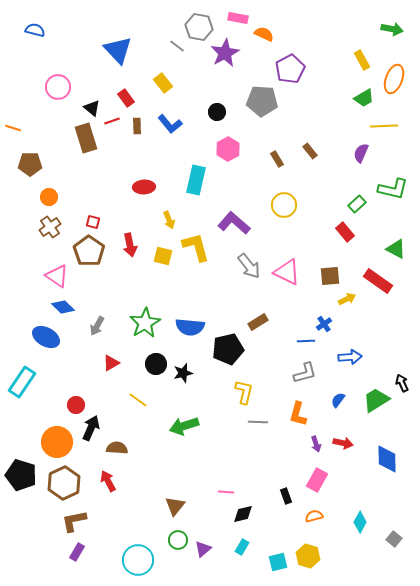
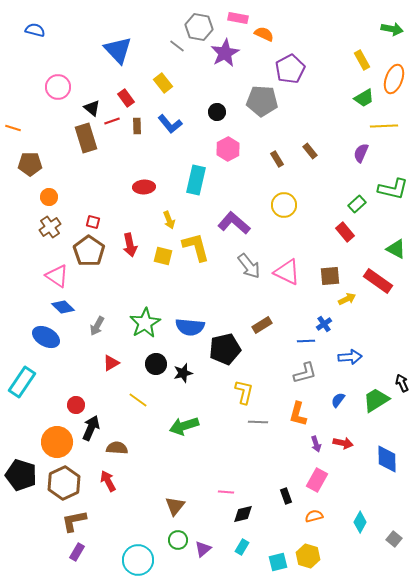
brown rectangle at (258, 322): moved 4 px right, 3 px down
black pentagon at (228, 349): moved 3 px left
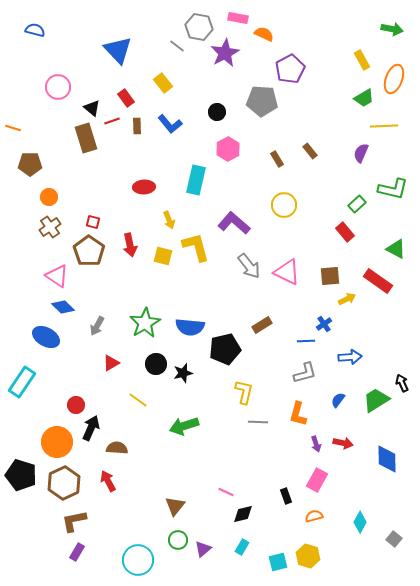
pink line at (226, 492): rotated 21 degrees clockwise
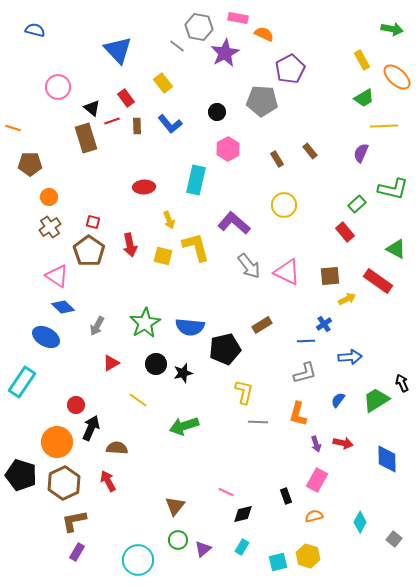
orange ellipse at (394, 79): moved 3 px right, 2 px up; rotated 68 degrees counterclockwise
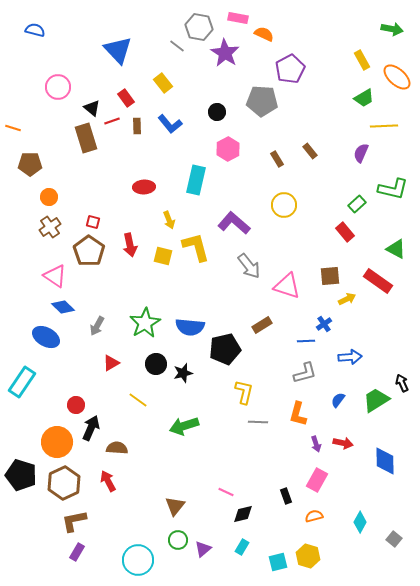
purple star at (225, 53): rotated 12 degrees counterclockwise
pink triangle at (287, 272): moved 14 px down; rotated 8 degrees counterclockwise
pink triangle at (57, 276): moved 2 px left
blue diamond at (387, 459): moved 2 px left, 2 px down
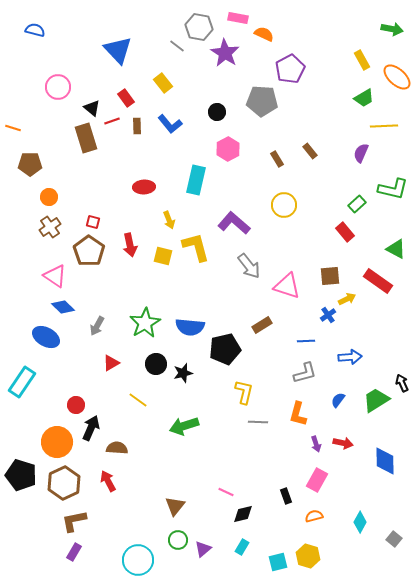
blue cross at (324, 324): moved 4 px right, 9 px up
purple rectangle at (77, 552): moved 3 px left
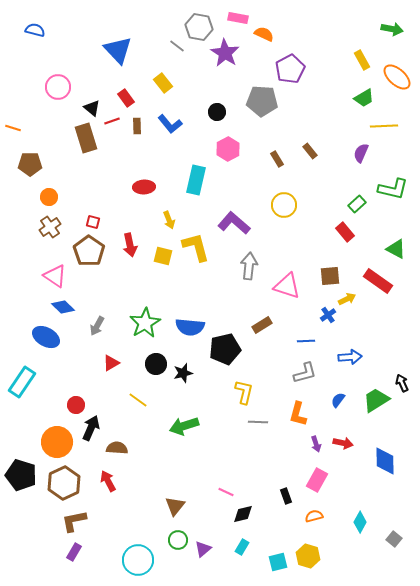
gray arrow at (249, 266): rotated 136 degrees counterclockwise
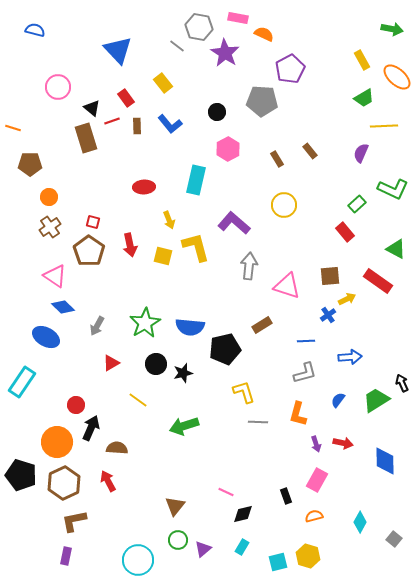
green L-shape at (393, 189): rotated 12 degrees clockwise
yellow L-shape at (244, 392): rotated 30 degrees counterclockwise
purple rectangle at (74, 552): moved 8 px left, 4 px down; rotated 18 degrees counterclockwise
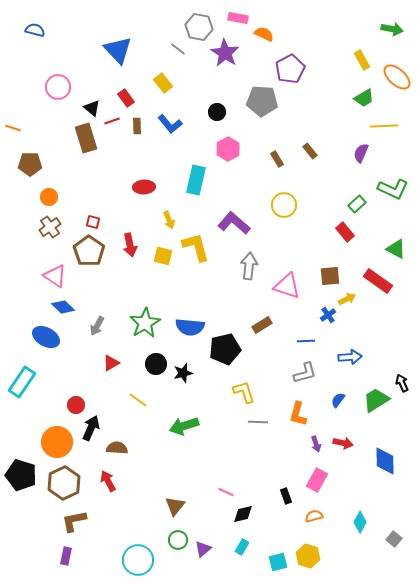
gray line at (177, 46): moved 1 px right, 3 px down
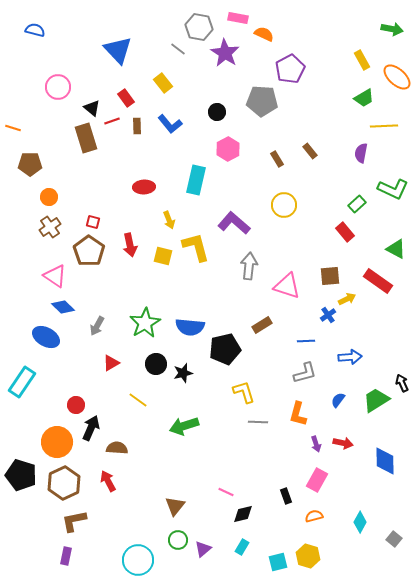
purple semicircle at (361, 153): rotated 12 degrees counterclockwise
